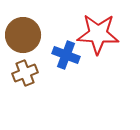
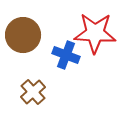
red star: moved 3 px left, 1 px up
brown cross: moved 8 px right, 19 px down; rotated 20 degrees counterclockwise
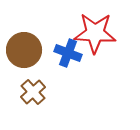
brown circle: moved 1 px right, 15 px down
blue cross: moved 2 px right, 2 px up
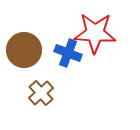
brown cross: moved 8 px right, 1 px down
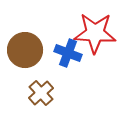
brown circle: moved 1 px right
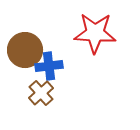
blue cross: moved 19 px left, 13 px down; rotated 28 degrees counterclockwise
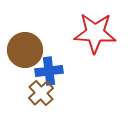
blue cross: moved 5 px down
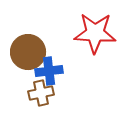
brown circle: moved 3 px right, 2 px down
brown cross: rotated 30 degrees clockwise
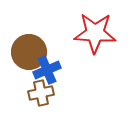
brown circle: moved 1 px right
blue cross: moved 2 px left, 1 px up; rotated 16 degrees counterclockwise
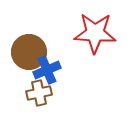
brown cross: moved 2 px left
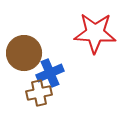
brown circle: moved 5 px left, 1 px down
blue cross: moved 3 px right, 3 px down
